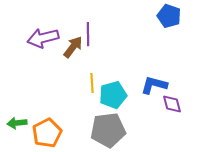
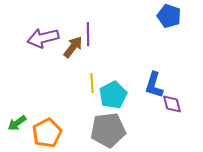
blue L-shape: rotated 88 degrees counterclockwise
cyan pentagon: rotated 12 degrees counterclockwise
green arrow: rotated 30 degrees counterclockwise
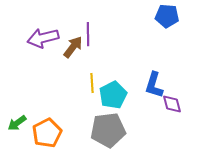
blue pentagon: moved 2 px left; rotated 15 degrees counterclockwise
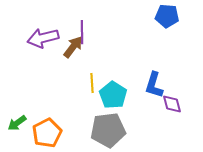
purple line: moved 6 px left, 2 px up
cyan pentagon: rotated 12 degrees counterclockwise
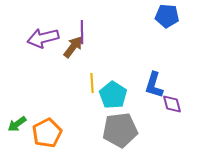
green arrow: moved 1 px down
gray pentagon: moved 12 px right
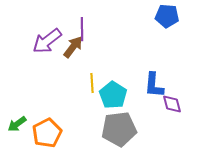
purple line: moved 3 px up
purple arrow: moved 4 px right, 3 px down; rotated 24 degrees counterclockwise
blue L-shape: rotated 12 degrees counterclockwise
gray pentagon: moved 1 px left, 1 px up
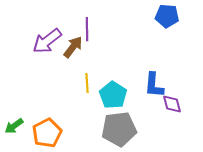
purple line: moved 5 px right
yellow line: moved 5 px left
green arrow: moved 3 px left, 2 px down
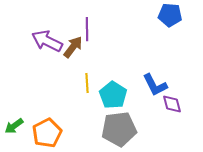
blue pentagon: moved 3 px right, 1 px up
purple arrow: rotated 64 degrees clockwise
blue L-shape: moved 1 px right; rotated 32 degrees counterclockwise
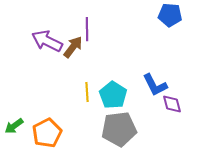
yellow line: moved 9 px down
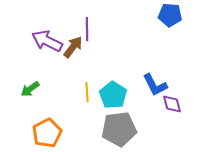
green arrow: moved 16 px right, 37 px up
